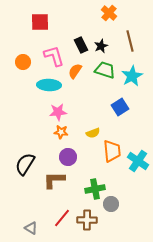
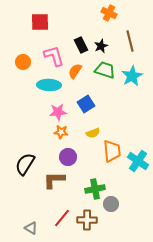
orange cross: rotated 14 degrees counterclockwise
blue square: moved 34 px left, 3 px up
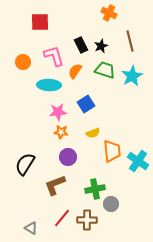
brown L-shape: moved 1 px right, 5 px down; rotated 20 degrees counterclockwise
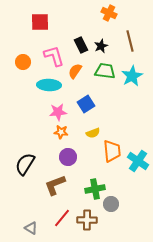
green trapezoid: moved 1 px down; rotated 10 degrees counterclockwise
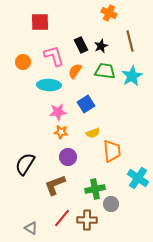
cyan cross: moved 17 px down
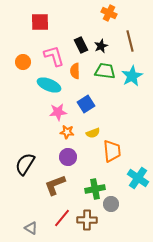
orange semicircle: rotated 35 degrees counterclockwise
cyan ellipse: rotated 20 degrees clockwise
orange star: moved 6 px right
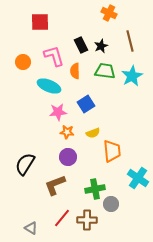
cyan ellipse: moved 1 px down
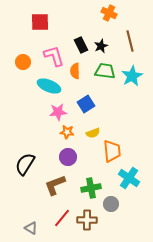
cyan cross: moved 9 px left
green cross: moved 4 px left, 1 px up
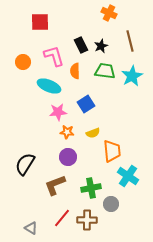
cyan cross: moved 1 px left, 2 px up
